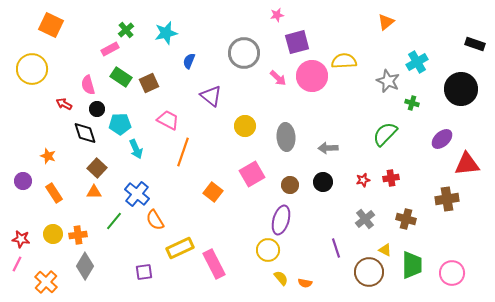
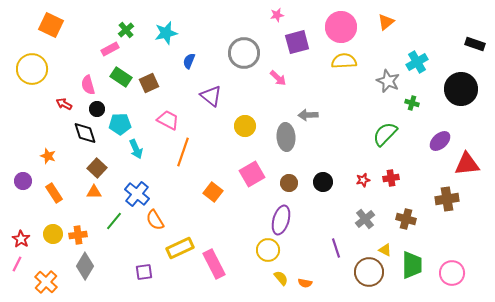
pink circle at (312, 76): moved 29 px right, 49 px up
purple ellipse at (442, 139): moved 2 px left, 2 px down
gray arrow at (328, 148): moved 20 px left, 33 px up
brown circle at (290, 185): moved 1 px left, 2 px up
red star at (21, 239): rotated 24 degrees clockwise
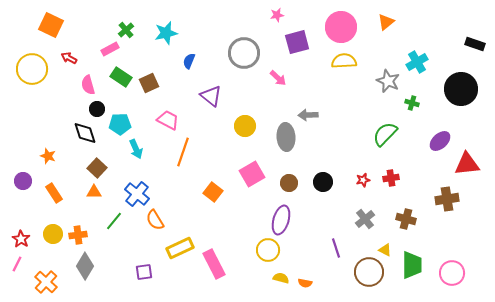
red arrow at (64, 104): moved 5 px right, 46 px up
yellow semicircle at (281, 278): rotated 35 degrees counterclockwise
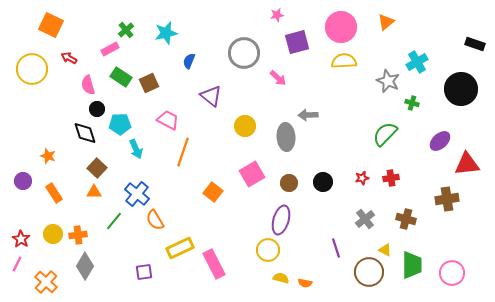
red star at (363, 180): moved 1 px left, 2 px up
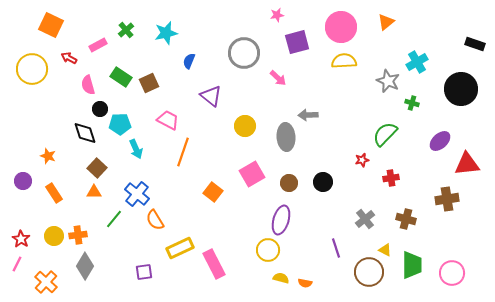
pink rectangle at (110, 49): moved 12 px left, 4 px up
black circle at (97, 109): moved 3 px right
red star at (362, 178): moved 18 px up
green line at (114, 221): moved 2 px up
yellow circle at (53, 234): moved 1 px right, 2 px down
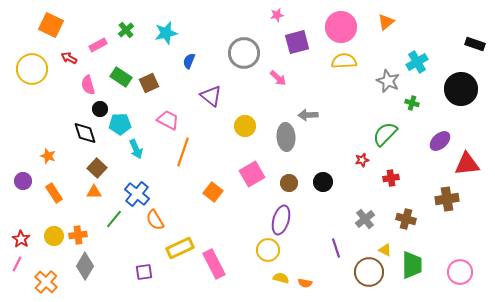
pink circle at (452, 273): moved 8 px right, 1 px up
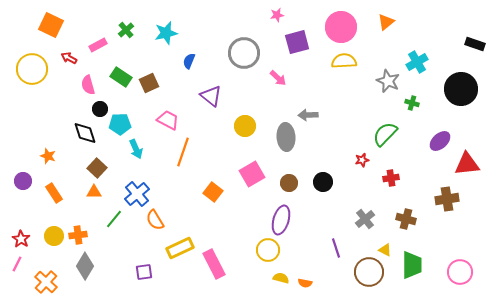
blue cross at (137, 194): rotated 10 degrees clockwise
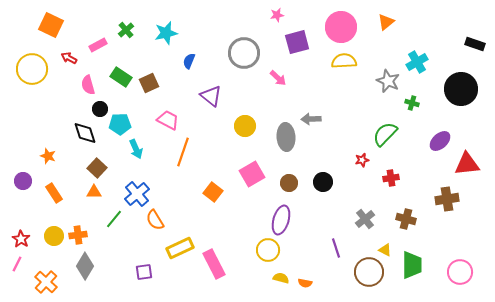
gray arrow at (308, 115): moved 3 px right, 4 px down
